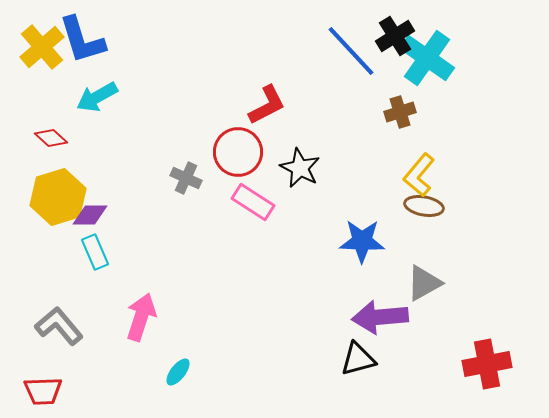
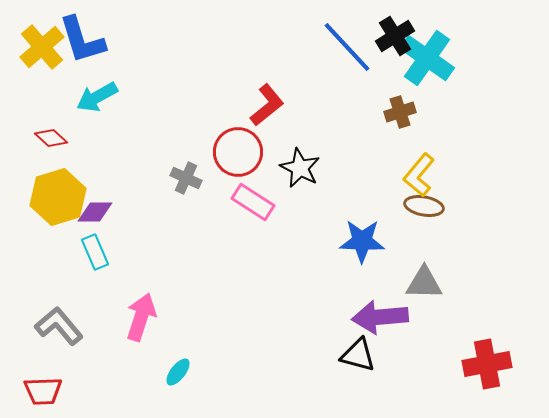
blue line: moved 4 px left, 4 px up
red L-shape: rotated 12 degrees counterclockwise
purple diamond: moved 5 px right, 3 px up
gray triangle: rotated 30 degrees clockwise
black triangle: moved 4 px up; rotated 30 degrees clockwise
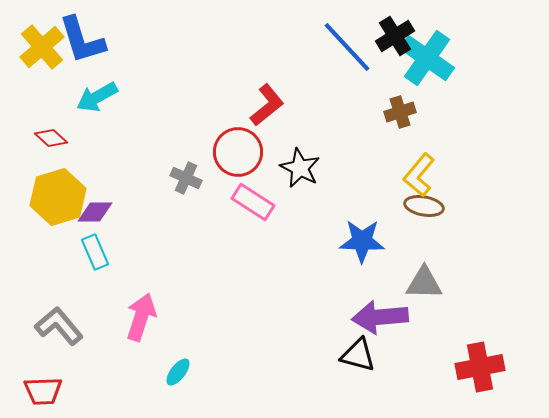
red cross: moved 7 px left, 3 px down
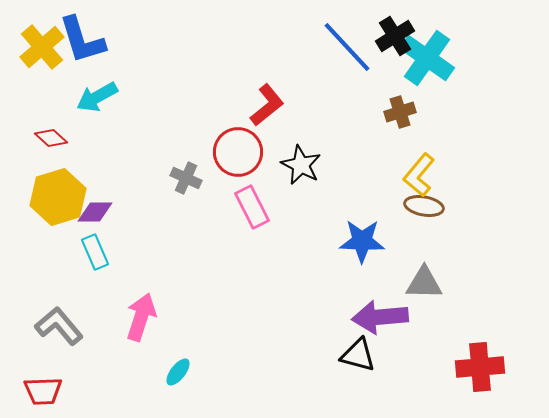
black star: moved 1 px right, 3 px up
pink rectangle: moved 1 px left, 5 px down; rotated 30 degrees clockwise
red cross: rotated 6 degrees clockwise
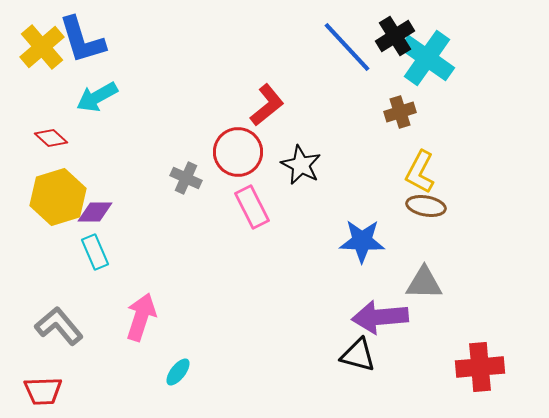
yellow L-shape: moved 1 px right, 3 px up; rotated 12 degrees counterclockwise
brown ellipse: moved 2 px right
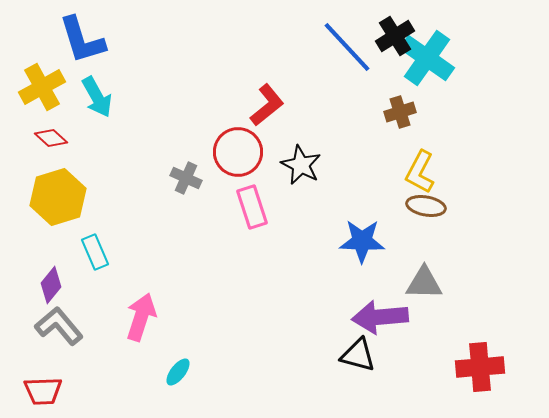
yellow cross: moved 40 px down; rotated 12 degrees clockwise
cyan arrow: rotated 90 degrees counterclockwise
pink rectangle: rotated 9 degrees clockwise
purple diamond: moved 44 px left, 73 px down; rotated 51 degrees counterclockwise
